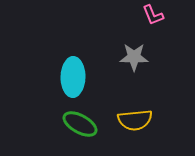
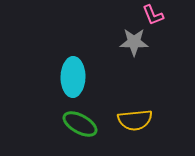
gray star: moved 15 px up
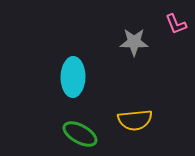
pink L-shape: moved 23 px right, 9 px down
green ellipse: moved 10 px down
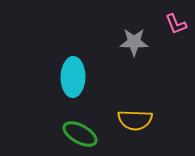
yellow semicircle: rotated 8 degrees clockwise
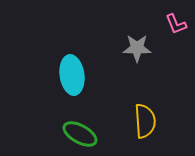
gray star: moved 3 px right, 6 px down
cyan ellipse: moved 1 px left, 2 px up; rotated 9 degrees counterclockwise
yellow semicircle: moved 10 px right, 1 px down; rotated 96 degrees counterclockwise
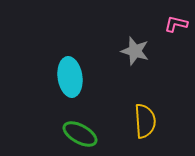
pink L-shape: rotated 125 degrees clockwise
gray star: moved 2 px left, 3 px down; rotated 16 degrees clockwise
cyan ellipse: moved 2 px left, 2 px down
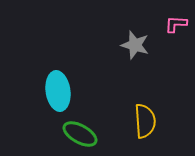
pink L-shape: rotated 10 degrees counterclockwise
gray star: moved 6 px up
cyan ellipse: moved 12 px left, 14 px down
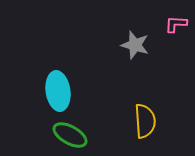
green ellipse: moved 10 px left, 1 px down
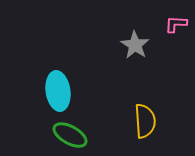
gray star: rotated 16 degrees clockwise
